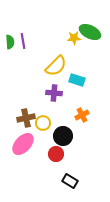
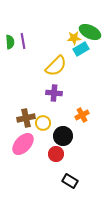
cyan rectangle: moved 4 px right, 31 px up; rotated 49 degrees counterclockwise
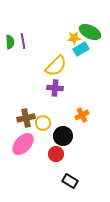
purple cross: moved 1 px right, 5 px up
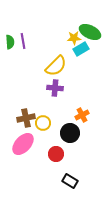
black circle: moved 7 px right, 3 px up
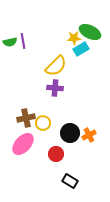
green semicircle: rotated 80 degrees clockwise
orange cross: moved 7 px right, 20 px down
